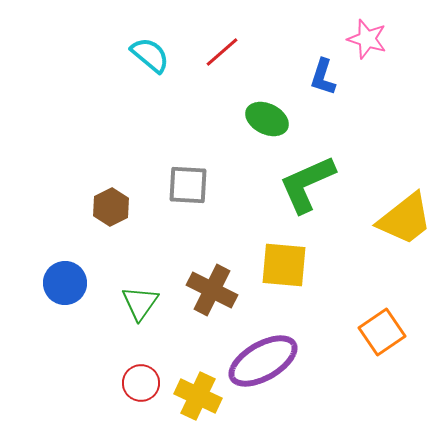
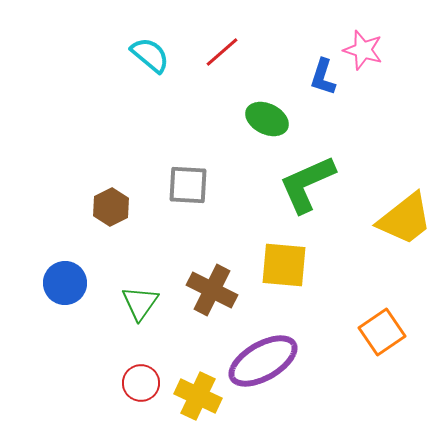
pink star: moved 4 px left, 11 px down
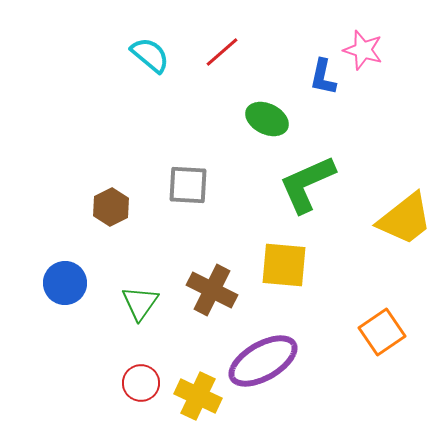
blue L-shape: rotated 6 degrees counterclockwise
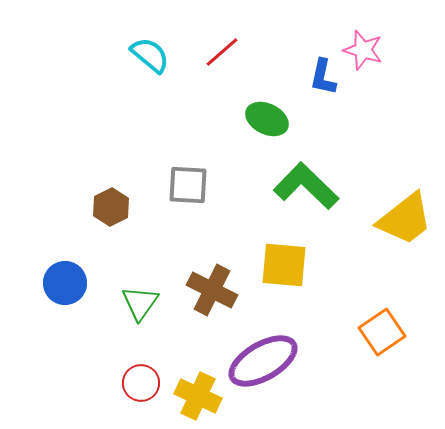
green L-shape: moved 1 px left, 2 px down; rotated 68 degrees clockwise
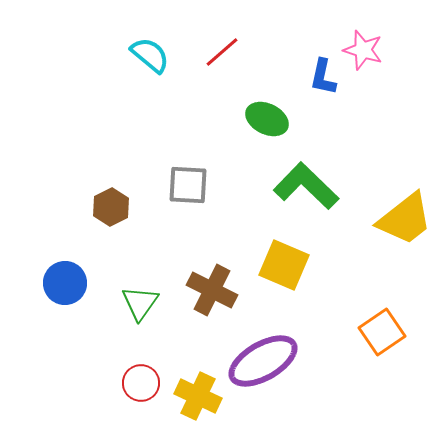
yellow square: rotated 18 degrees clockwise
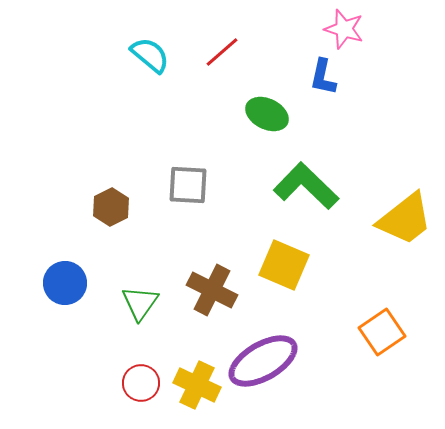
pink star: moved 19 px left, 21 px up
green ellipse: moved 5 px up
yellow cross: moved 1 px left, 11 px up
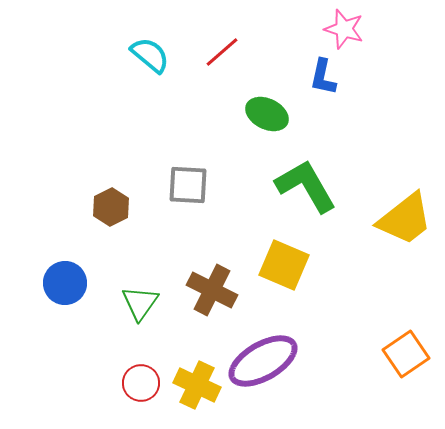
green L-shape: rotated 16 degrees clockwise
orange square: moved 24 px right, 22 px down
